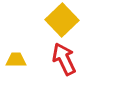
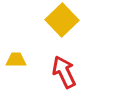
red arrow: moved 13 px down
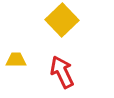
red arrow: moved 2 px left
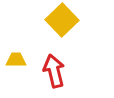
red arrow: moved 8 px left, 1 px up; rotated 12 degrees clockwise
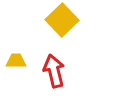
yellow trapezoid: moved 1 px down
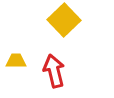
yellow square: moved 2 px right
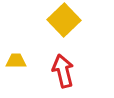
red arrow: moved 9 px right
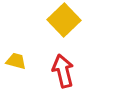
yellow trapezoid: rotated 15 degrees clockwise
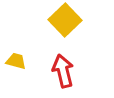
yellow square: moved 1 px right
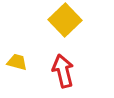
yellow trapezoid: moved 1 px right, 1 px down
